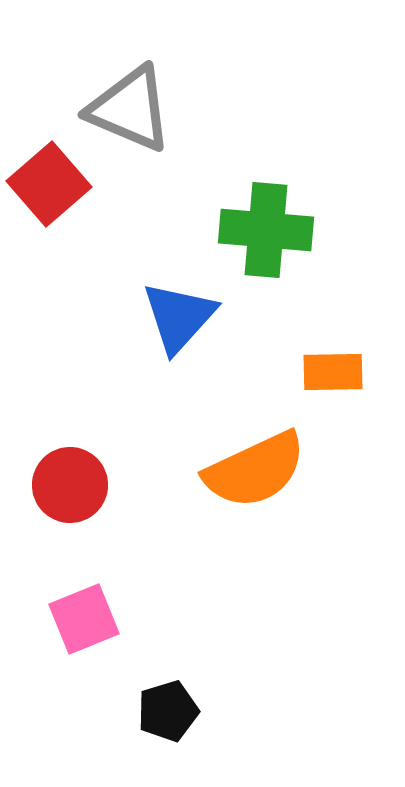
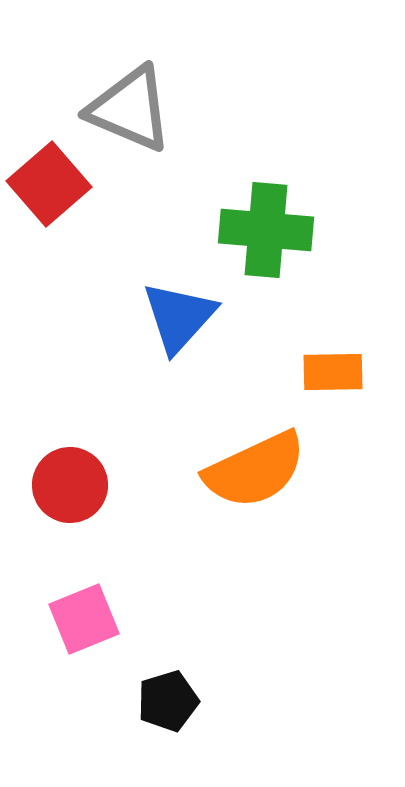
black pentagon: moved 10 px up
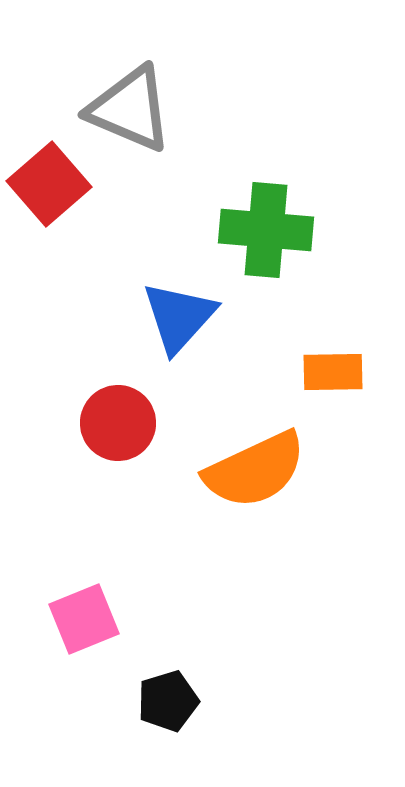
red circle: moved 48 px right, 62 px up
